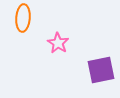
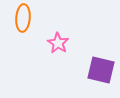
purple square: rotated 24 degrees clockwise
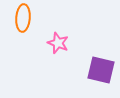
pink star: rotated 10 degrees counterclockwise
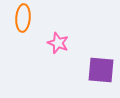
purple square: rotated 8 degrees counterclockwise
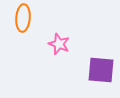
pink star: moved 1 px right, 1 px down
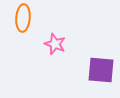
pink star: moved 4 px left
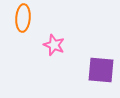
pink star: moved 1 px left, 1 px down
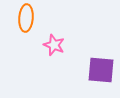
orange ellipse: moved 3 px right
